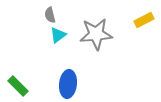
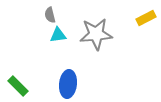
yellow rectangle: moved 2 px right, 2 px up
cyan triangle: rotated 30 degrees clockwise
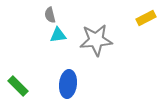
gray star: moved 6 px down
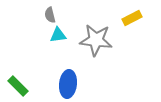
yellow rectangle: moved 14 px left
gray star: rotated 12 degrees clockwise
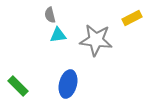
blue ellipse: rotated 8 degrees clockwise
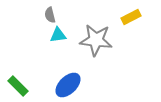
yellow rectangle: moved 1 px left, 1 px up
blue ellipse: moved 1 px down; rotated 32 degrees clockwise
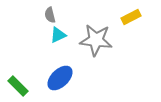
cyan triangle: rotated 18 degrees counterclockwise
blue ellipse: moved 8 px left, 7 px up
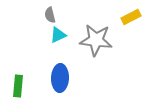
blue ellipse: rotated 44 degrees counterclockwise
green rectangle: rotated 50 degrees clockwise
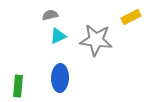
gray semicircle: rotated 91 degrees clockwise
cyan triangle: moved 1 px down
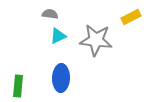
gray semicircle: moved 1 px up; rotated 21 degrees clockwise
blue ellipse: moved 1 px right
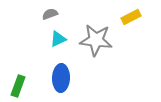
gray semicircle: rotated 28 degrees counterclockwise
cyan triangle: moved 3 px down
green rectangle: rotated 15 degrees clockwise
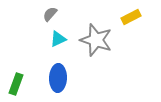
gray semicircle: rotated 28 degrees counterclockwise
gray star: rotated 12 degrees clockwise
blue ellipse: moved 3 px left
green rectangle: moved 2 px left, 2 px up
